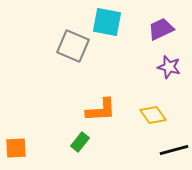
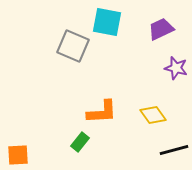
purple star: moved 7 px right, 1 px down
orange L-shape: moved 1 px right, 2 px down
orange square: moved 2 px right, 7 px down
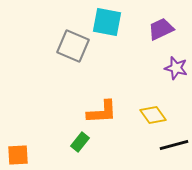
black line: moved 5 px up
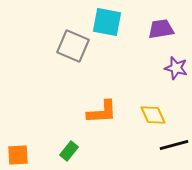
purple trapezoid: rotated 16 degrees clockwise
yellow diamond: rotated 12 degrees clockwise
green rectangle: moved 11 px left, 9 px down
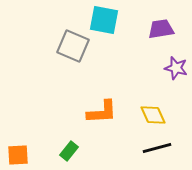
cyan square: moved 3 px left, 2 px up
black line: moved 17 px left, 3 px down
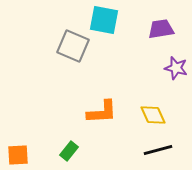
black line: moved 1 px right, 2 px down
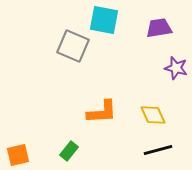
purple trapezoid: moved 2 px left, 1 px up
orange square: rotated 10 degrees counterclockwise
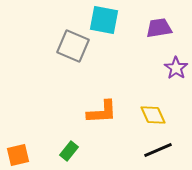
purple star: rotated 20 degrees clockwise
black line: rotated 8 degrees counterclockwise
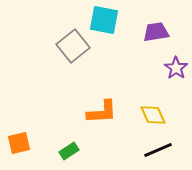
purple trapezoid: moved 3 px left, 4 px down
gray square: rotated 28 degrees clockwise
green rectangle: rotated 18 degrees clockwise
orange square: moved 1 px right, 12 px up
